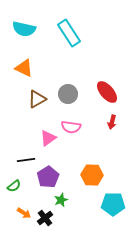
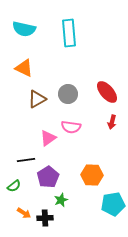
cyan rectangle: rotated 28 degrees clockwise
cyan pentagon: rotated 10 degrees counterclockwise
black cross: rotated 35 degrees clockwise
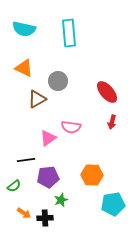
gray circle: moved 10 px left, 13 px up
purple pentagon: rotated 25 degrees clockwise
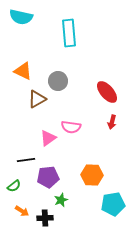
cyan semicircle: moved 3 px left, 12 px up
orange triangle: moved 1 px left, 3 px down
orange arrow: moved 2 px left, 2 px up
